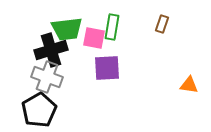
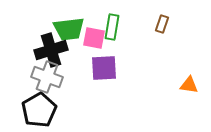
green trapezoid: moved 2 px right
purple square: moved 3 px left
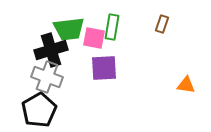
orange triangle: moved 3 px left
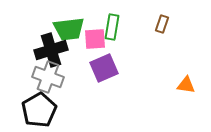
pink square: moved 1 px right, 1 px down; rotated 15 degrees counterclockwise
purple square: rotated 20 degrees counterclockwise
gray cross: moved 1 px right
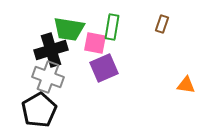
green trapezoid: rotated 16 degrees clockwise
pink square: moved 4 px down; rotated 15 degrees clockwise
